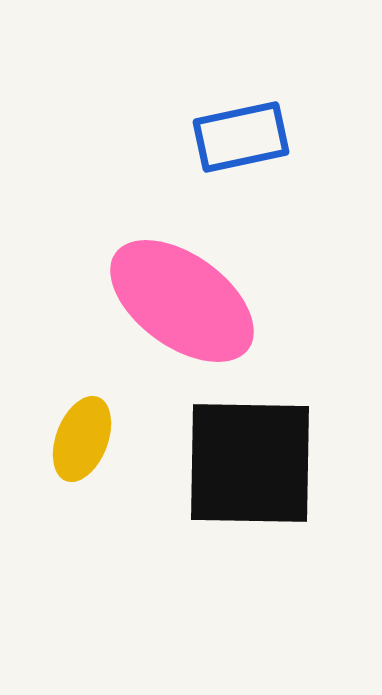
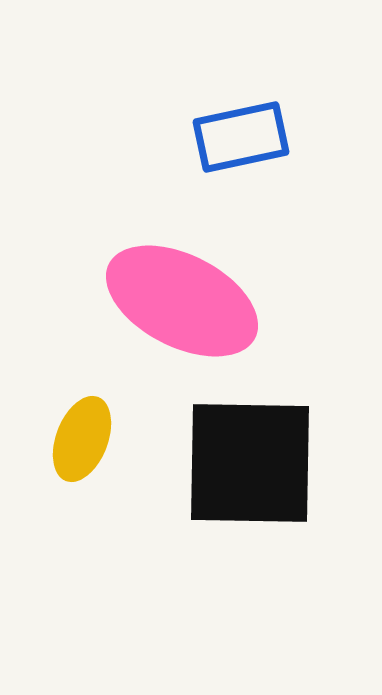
pink ellipse: rotated 9 degrees counterclockwise
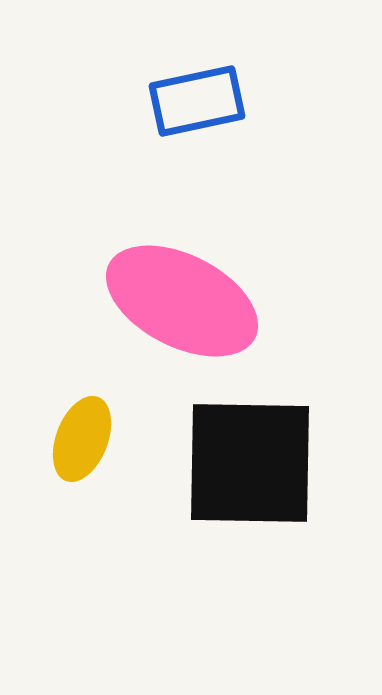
blue rectangle: moved 44 px left, 36 px up
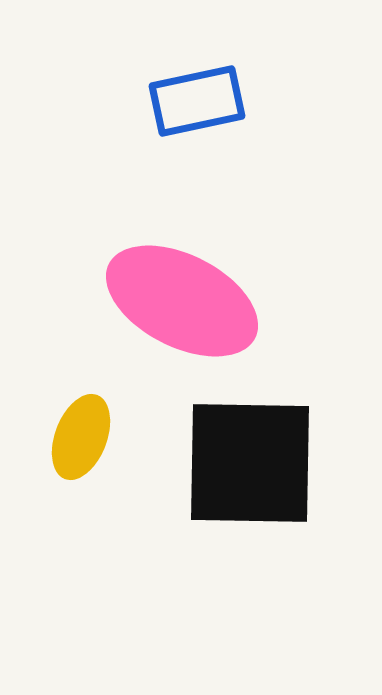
yellow ellipse: moved 1 px left, 2 px up
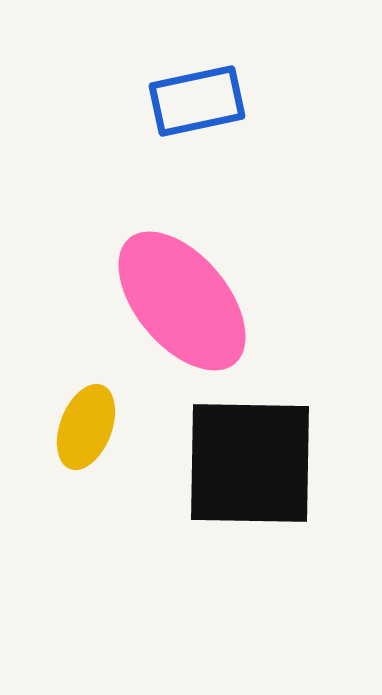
pink ellipse: rotated 23 degrees clockwise
yellow ellipse: moved 5 px right, 10 px up
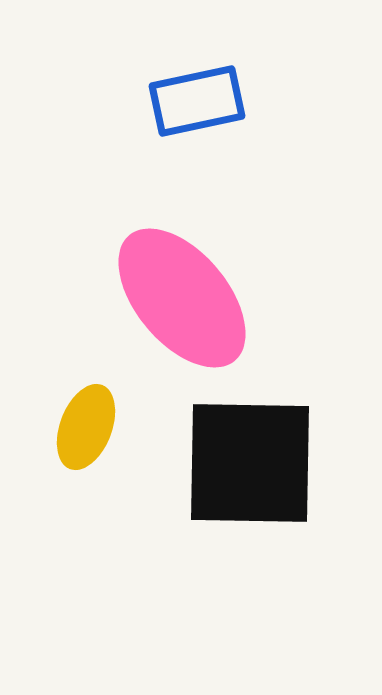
pink ellipse: moved 3 px up
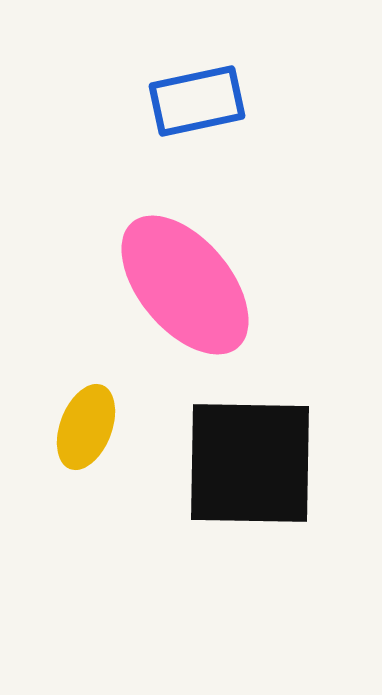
pink ellipse: moved 3 px right, 13 px up
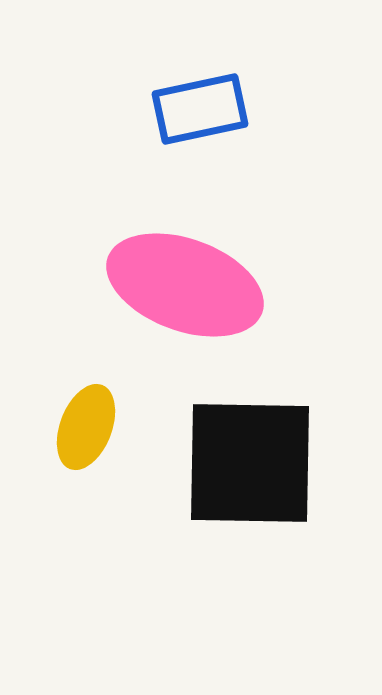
blue rectangle: moved 3 px right, 8 px down
pink ellipse: rotated 30 degrees counterclockwise
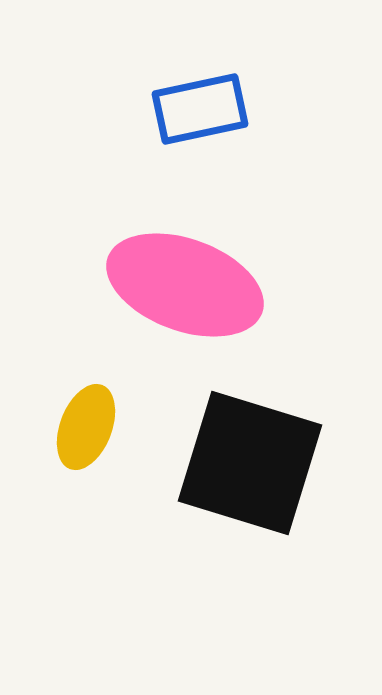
black square: rotated 16 degrees clockwise
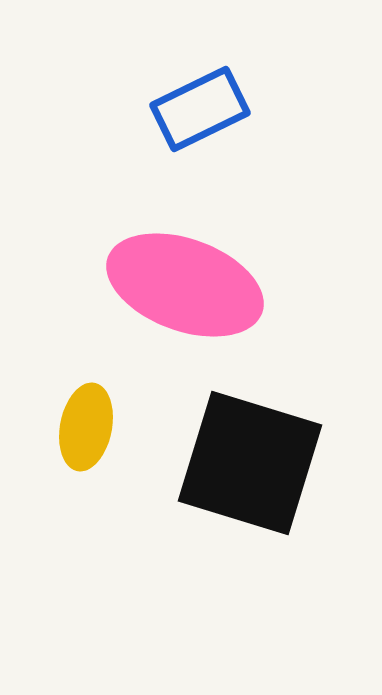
blue rectangle: rotated 14 degrees counterclockwise
yellow ellipse: rotated 10 degrees counterclockwise
